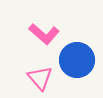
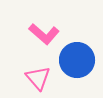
pink triangle: moved 2 px left
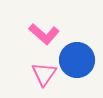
pink triangle: moved 6 px right, 4 px up; rotated 16 degrees clockwise
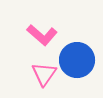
pink L-shape: moved 2 px left, 1 px down
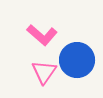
pink triangle: moved 2 px up
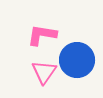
pink L-shape: rotated 148 degrees clockwise
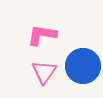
blue circle: moved 6 px right, 6 px down
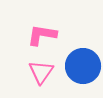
pink triangle: moved 3 px left
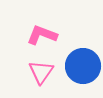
pink L-shape: rotated 12 degrees clockwise
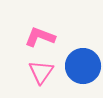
pink L-shape: moved 2 px left, 2 px down
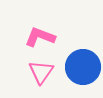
blue circle: moved 1 px down
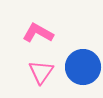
pink L-shape: moved 2 px left, 4 px up; rotated 8 degrees clockwise
